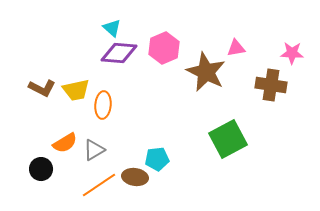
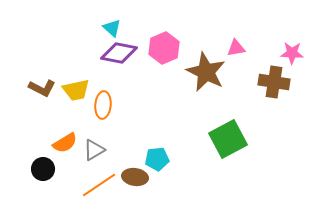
purple diamond: rotated 6 degrees clockwise
brown cross: moved 3 px right, 3 px up
black circle: moved 2 px right
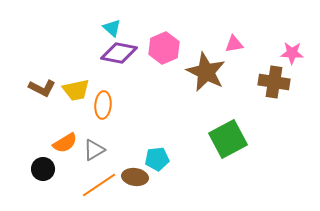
pink triangle: moved 2 px left, 4 px up
